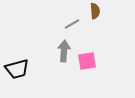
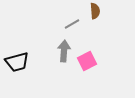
pink square: rotated 18 degrees counterclockwise
black trapezoid: moved 7 px up
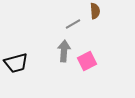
gray line: moved 1 px right
black trapezoid: moved 1 px left, 1 px down
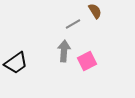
brown semicircle: rotated 28 degrees counterclockwise
black trapezoid: rotated 20 degrees counterclockwise
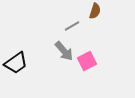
brown semicircle: rotated 49 degrees clockwise
gray line: moved 1 px left, 2 px down
gray arrow: rotated 135 degrees clockwise
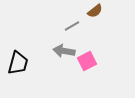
brown semicircle: rotated 35 degrees clockwise
gray arrow: rotated 140 degrees clockwise
black trapezoid: moved 2 px right; rotated 40 degrees counterclockwise
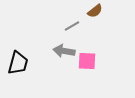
pink square: rotated 30 degrees clockwise
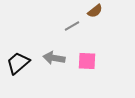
gray arrow: moved 10 px left, 7 px down
black trapezoid: rotated 145 degrees counterclockwise
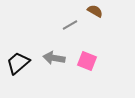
brown semicircle: rotated 112 degrees counterclockwise
gray line: moved 2 px left, 1 px up
pink square: rotated 18 degrees clockwise
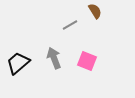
brown semicircle: rotated 28 degrees clockwise
gray arrow: rotated 60 degrees clockwise
